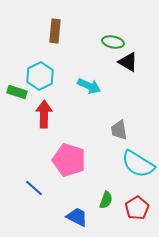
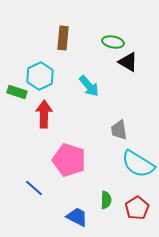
brown rectangle: moved 8 px right, 7 px down
cyan arrow: rotated 25 degrees clockwise
green semicircle: rotated 18 degrees counterclockwise
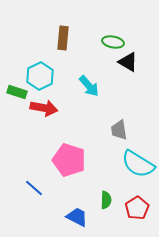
red arrow: moved 6 px up; rotated 100 degrees clockwise
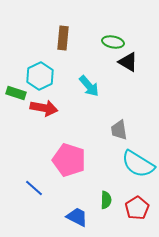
green rectangle: moved 1 px left, 1 px down
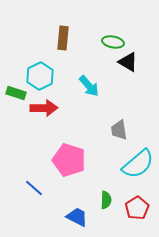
red arrow: rotated 12 degrees counterclockwise
cyan semicircle: rotated 72 degrees counterclockwise
